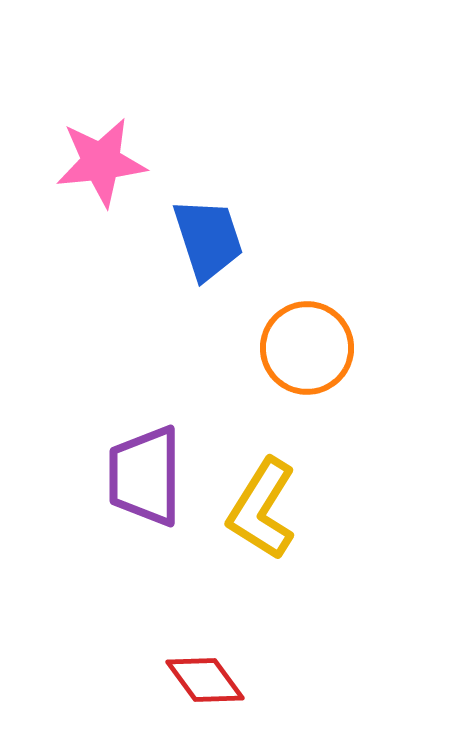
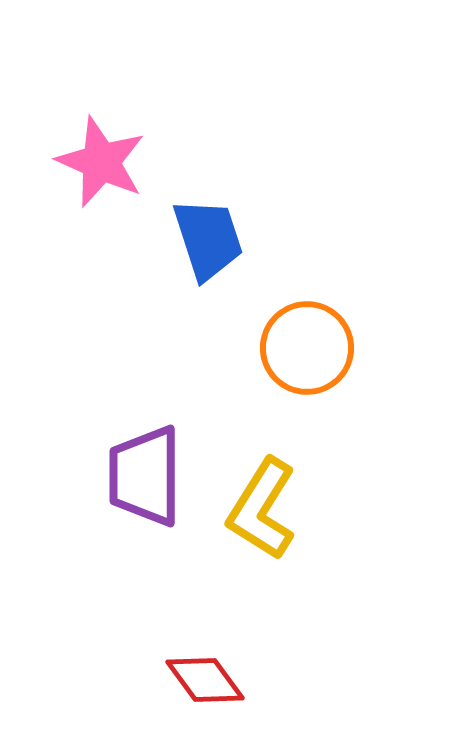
pink star: rotated 30 degrees clockwise
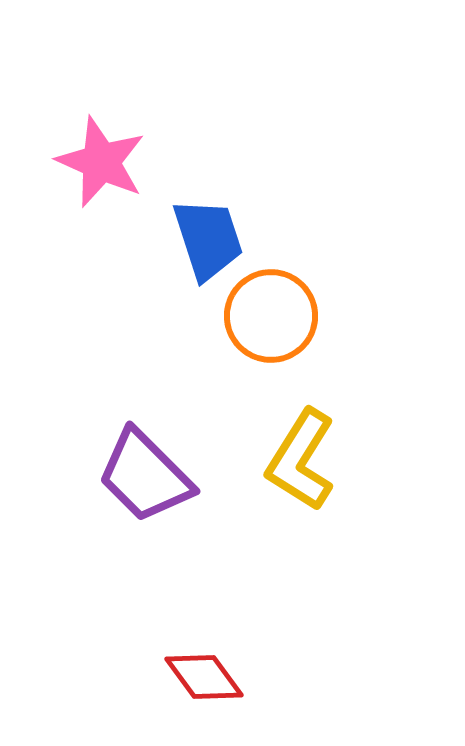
orange circle: moved 36 px left, 32 px up
purple trapezoid: rotated 45 degrees counterclockwise
yellow L-shape: moved 39 px right, 49 px up
red diamond: moved 1 px left, 3 px up
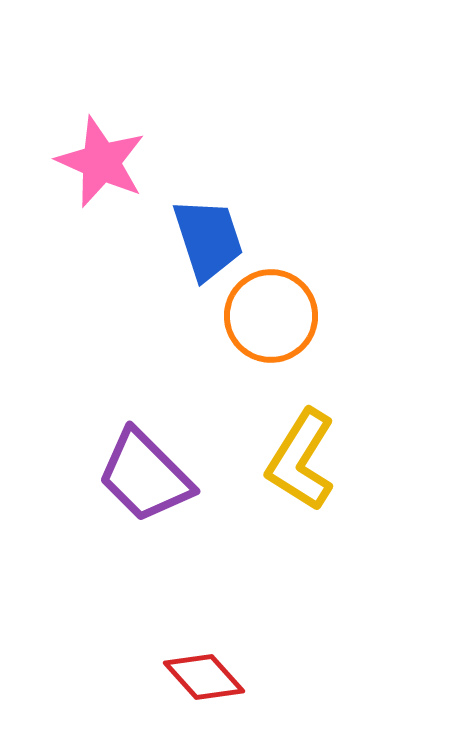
red diamond: rotated 6 degrees counterclockwise
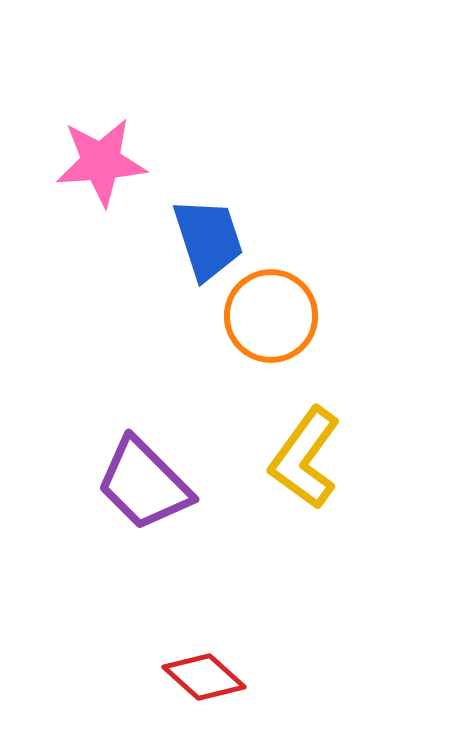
pink star: rotated 28 degrees counterclockwise
yellow L-shape: moved 4 px right, 2 px up; rotated 4 degrees clockwise
purple trapezoid: moved 1 px left, 8 px down
red diamond: rotated 6 degrees counterclockwise
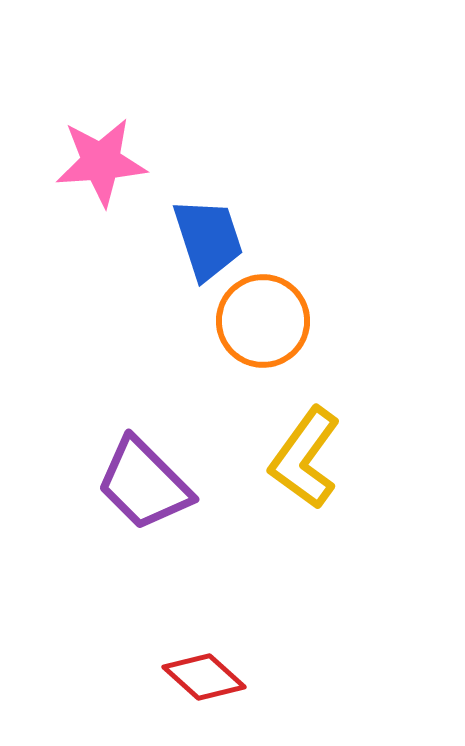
orange circle: moved 8 px left, 5 px down
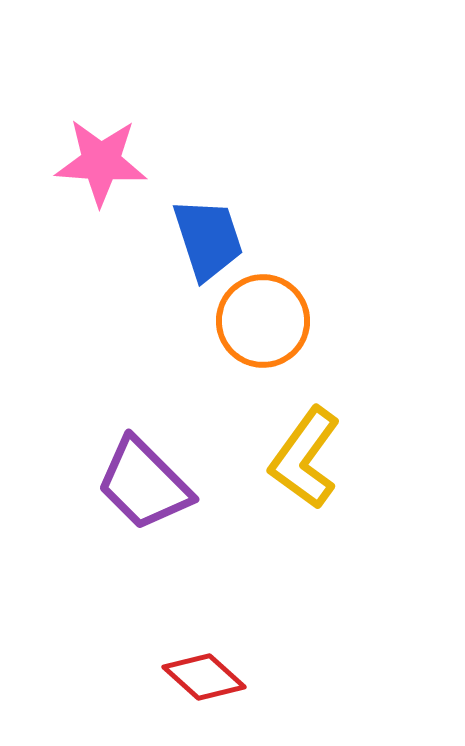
pink star: rotated 8 degrees clockwise
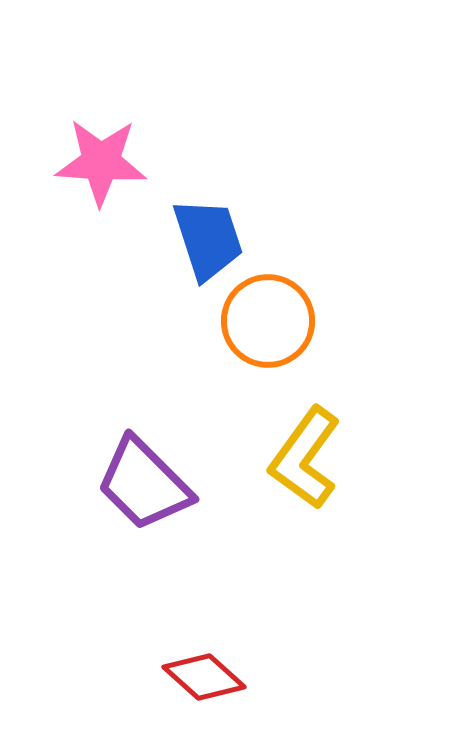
orange circle: moved 5 px right
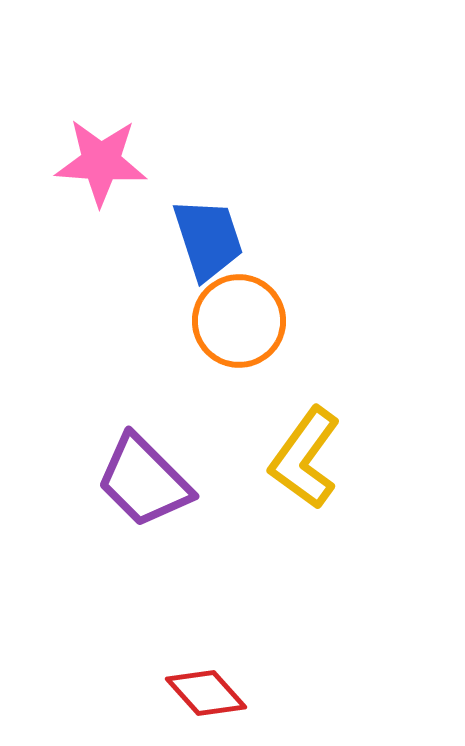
orange circle: moved 29 px left
purple trapezoid: moved 3 px up
red diamond: moved 2 px right, 16 px down; rotated 6 degrees clockwise
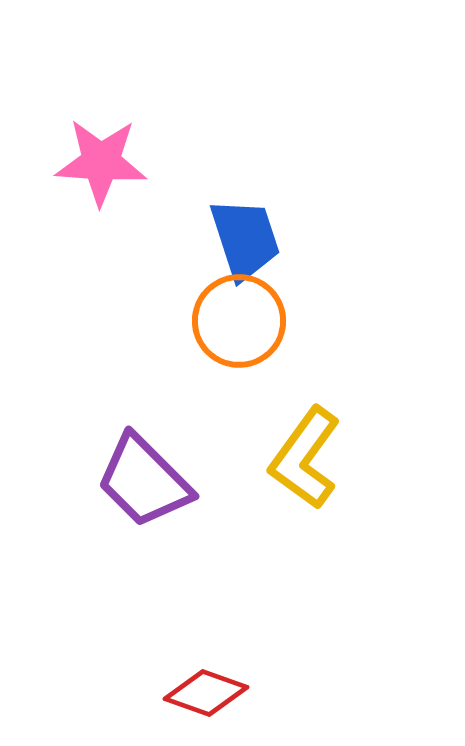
blue trapezoid: moved 37 px right
red diamond: rotated 28 degrees counterclockwise
